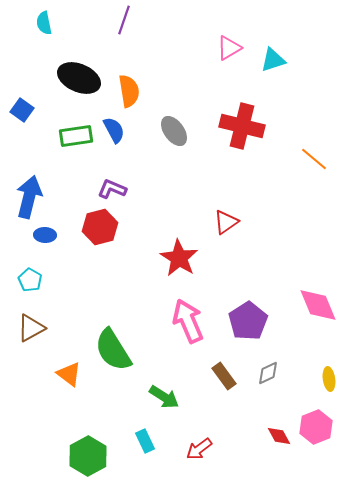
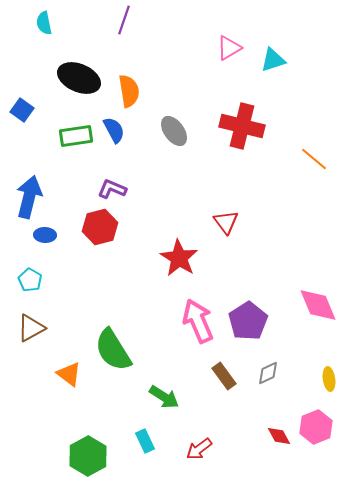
red triangle: rotated 32 degrees counterclockwise
pink arrow: moved 10 px right
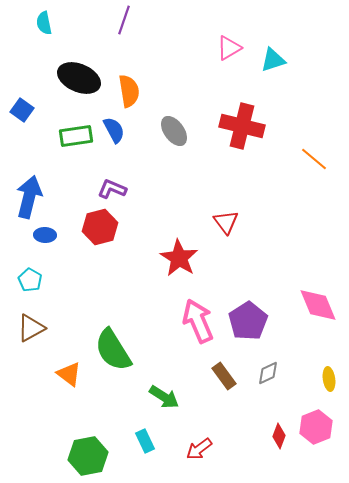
red diamond: rotated 50 degrees clockwise
green hexagon: rotated 18 degrees clockwise
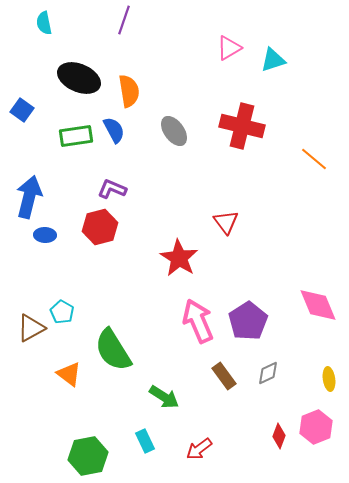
cyan pentagon: moved 32 px right, 32 px down
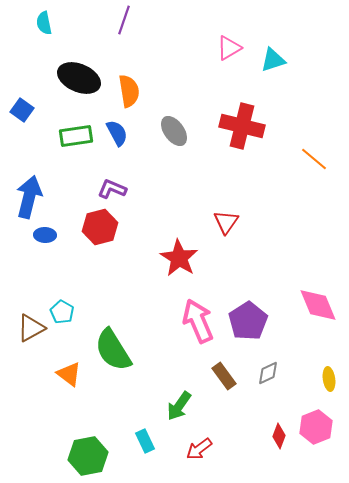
blue semicircle: moved 3 px right, 3 px down
red triangle: rotated 12 degrees clockwise
green arrow: moved 15 px right, 9 px down; rotated 92 degrees clockwise
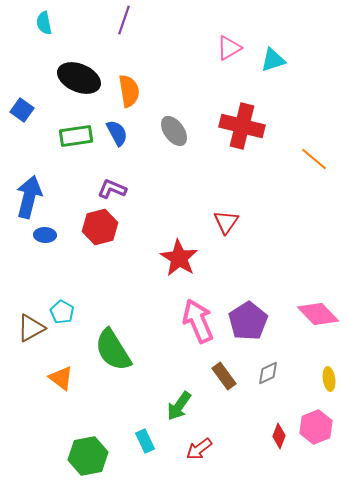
pink diamond: moved 9 px down; rotated 21 degrees counterclockwise
orange triangle: moved 8 px left, 4 px down
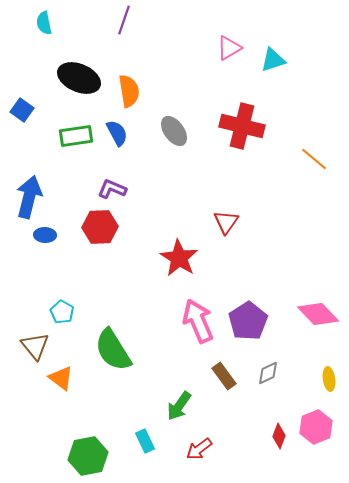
red hexagon: rotated 12 degrees clockwise
brown triangle: moved 4 px right, 18 px down; rotated 40 degrees counterclockwise
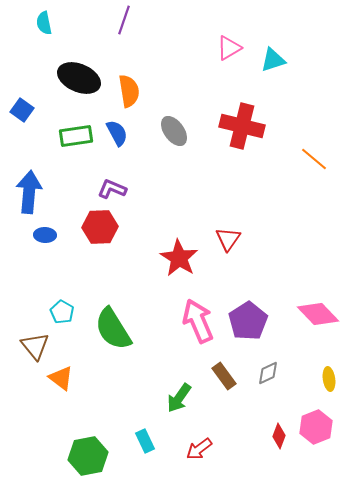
blue arrow: moved 5 px up; rotated 9 degrees counterclockwise
red triangle: moved 2 px right, 17 px down
green semicircle: moved 21 px up
green arrow: moved 8 px up
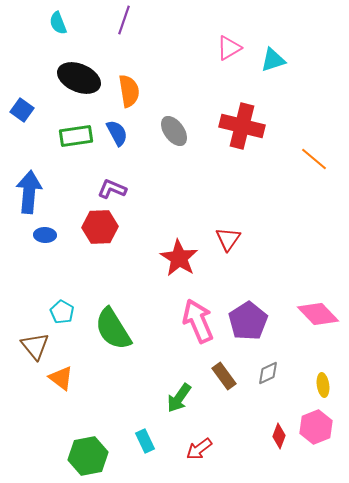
cyan semicircle: moved 14 px right; rotated 10 degrees counterclockwise
yellow ellipse: moved 6 px left, 6 px down
